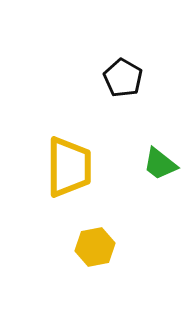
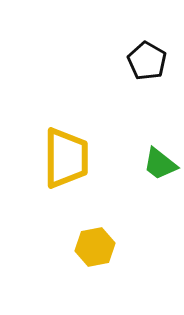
black pentagon: moved 24 px right, 17 px up
yellow trapezoid: moved 3 px left, 9 px up
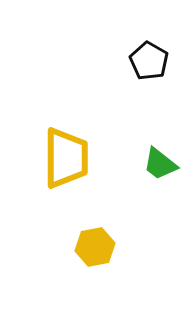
black pentagon: moved 2 px right
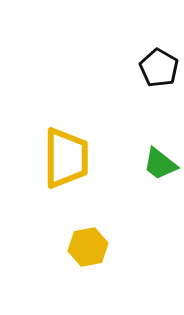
black pentagon: moved 10 px right, 7 px down
yellow hexagon: moved 7 px left
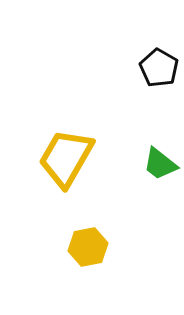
yellow trapezoid: rotated 150 degrees counterclockwise
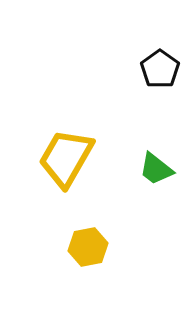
black pentagon: moved 1 px right, 1 px down; rotated 6 degrees clockwise
green trapezoid: moved 4 px left, 5 px down
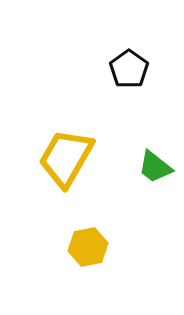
black pentagon: moved 31 px left
green trapezoid: moved 1 px left, 2 px up
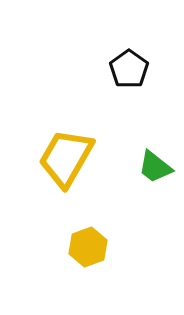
yellow hexagon: rotated 9 degrees counterclockwise
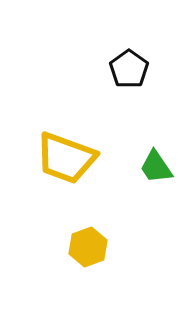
yellow trapezoid: rotated 100 degrees counterclockwise
green trapezoid: moved 1 px right; rotated 18 degrees clockwise
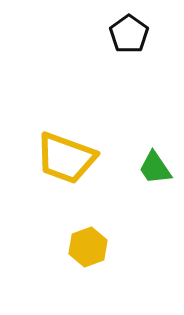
black pentagon: moved 35 px up
green trapezoid: moved 1 px left, 1 px down
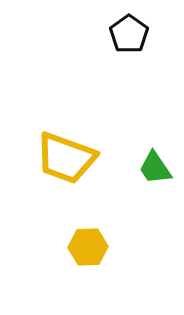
yellow hexagon: rotated 18 degrees clockwise
